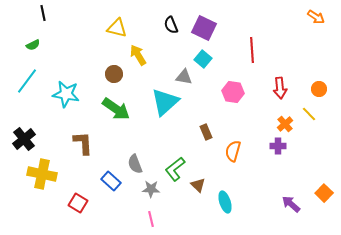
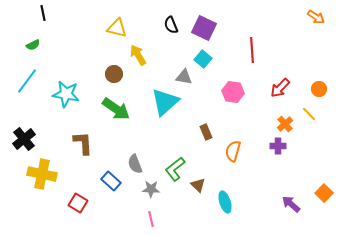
red arrow: rotated 50 degrees clockwise
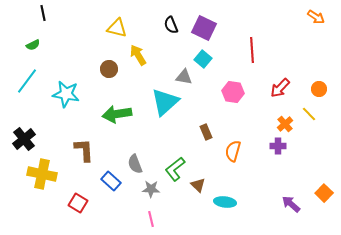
brown circle: moved 5 px left, 5 px up
green arrow: moved 1 px right, 5 px down; rotated 136 degrees clockwise
brown L-shape: moved 1 px right, 7 px down
cyan ellipse: rotated 65 degrees counterclockwise
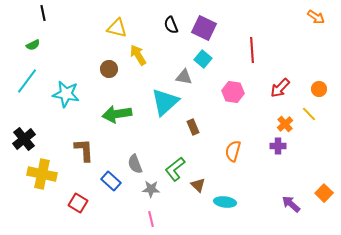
brown rectangle: moved 13 px left, 5 px up
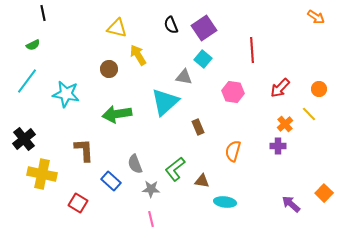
purple square: rotated 30 degrees clockwise
brown rectangle: moved 5 px right
brown triangle: moved 4 px right, 4 px up; rotated 35 degrees counterclockwise
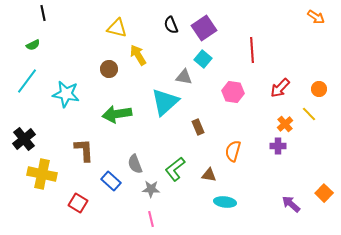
brown triangle: moved 7 px right, 6 px up
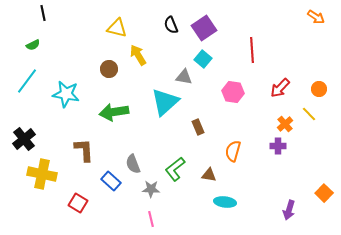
green arrow: moved 3 px left, 2 px up
gray semicircle: moved 2 px left
purple arrow: moved 2 px left, 6 px down; rotated 114 degrees counterclockwise
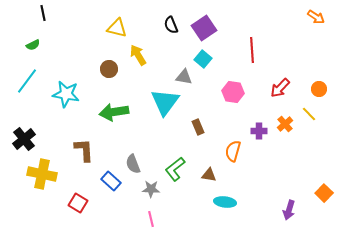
cyan triangle: rotated 12 degrees counterclockwise
purple cross: moved 19 px left, 15 px up
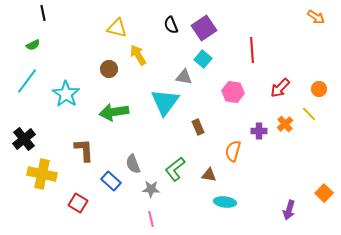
cyan star: rotated 24 degrees clockwise
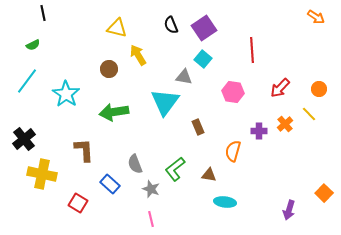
gray semicircle: moved 2 px right
blue rectangle: moved 1 px left, 3 px down
gray star: rotated 18 degrees clockwise
